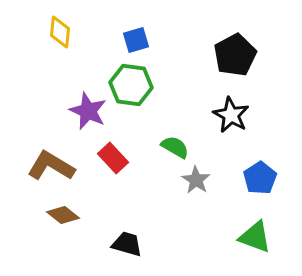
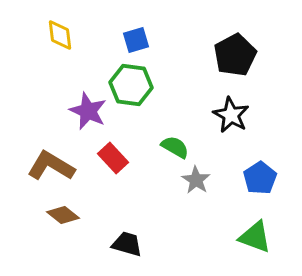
yellow diamond: moved 3 px down; rotated 12 degrees counterclockwise
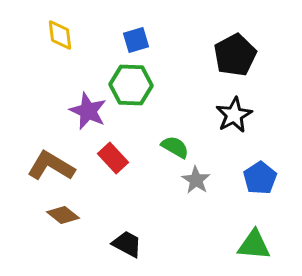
green hexagon: rotated 6 degrees counterclockwise
black star: moved 3 px right; rotated 15 degrees clockwise
green triangle: moved 1 px left, 8 px down; rotated 15 degrees counterclockwise
black trapezoid: rotated 12 degrees clockwise
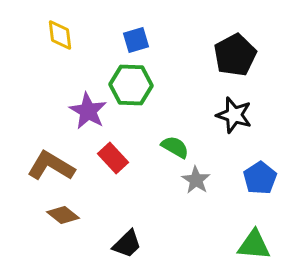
purple star: rotated 6 degrees clockwise
black star: rotated 27 degrees counterclockwise
black trapezoid: rotated 108 degrees clockwise
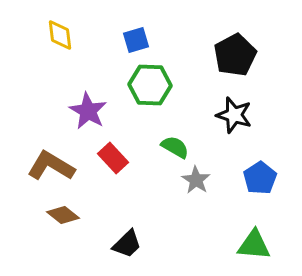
green hexagon: moved 19 px right
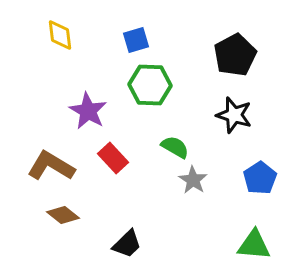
gray star: moved 3 px left
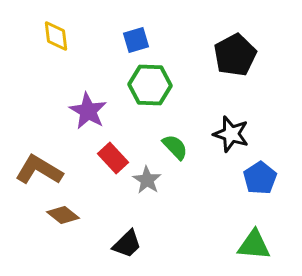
yellow diamond: moved 4 px left, 1 px down
black star: moved 3 px left, 19 px down
green semicircle: rotated 16 degrees clockwise
brown L-shape: moved 12 px left, 4 px down
gray star: moved 46 px left
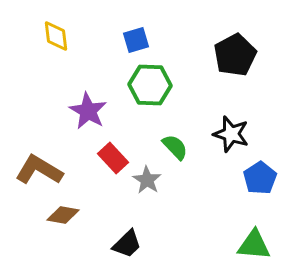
brown diamond: rotated 28 degrees counterclockwise
